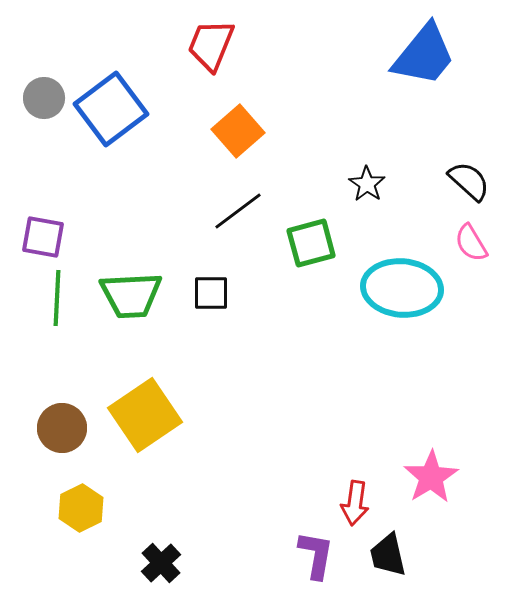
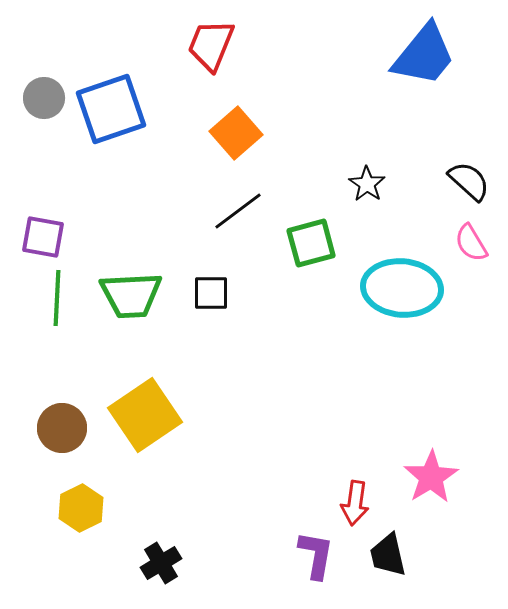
blue square: rotated 18 degrees clockwise
orange square: moved 2 px left, 2 px down
black cross: rotated 12 degrees clockwise
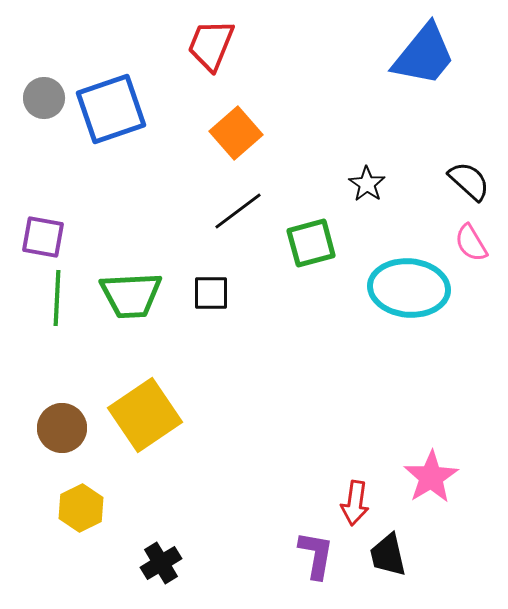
cyan ellipse: moved 7 px right
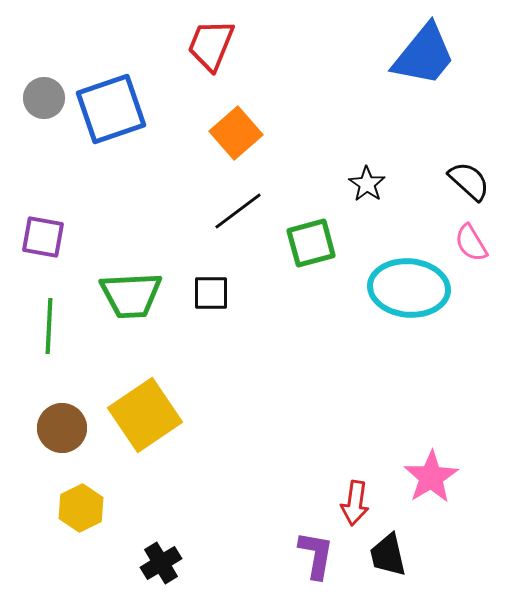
green line: moved 8 px left, 28 px down
